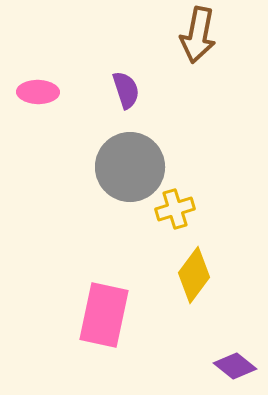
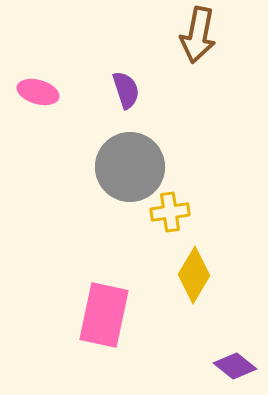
pink ellipse: rotated 15 degrees clockwise
yellow cross: moved 5 px left, 3 px down; rotated 9 degrees clockwise
yellow diamond: rotated 6 degrees counterclockwise
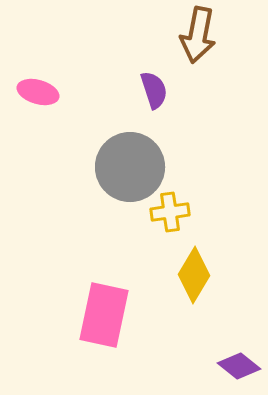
purple semicircle: moved 28 px right
purple diamond: moved 4 px right
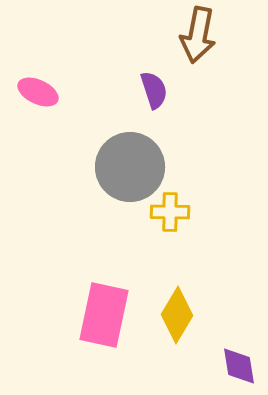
pink ellipse: rotated 9 degrees clockwise
yellow cross: rotated 9 degrees clockwise
yellow diamond: moved 17 px left, 40 px down
purple diamond: rotated 42 degrees clockwise
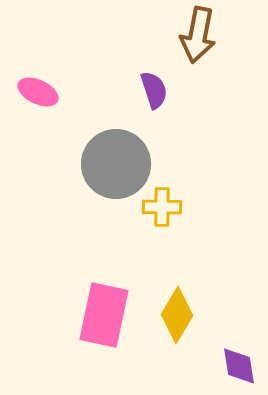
gray circle: moved 14 px left, 3 px up
yellow cross: moved 8 px left, 5 px up
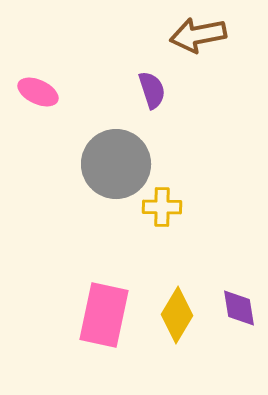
brown arrow: rotated 68 degrees clockwise
purple semicircle: moved 2 px left
purple diamond: moved 58 px up
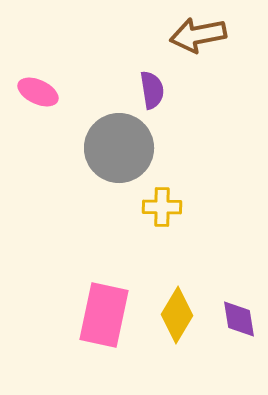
purple semicircle: rotated 9 degrees clockwise
gray circle: moved 3 px right, 16 px up
purple diamond: moved 11 px down
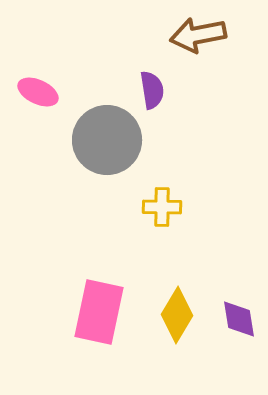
gray circle: moved 12 px left, 8 px up
pink rectangle: moved 5 px left, 3 px up
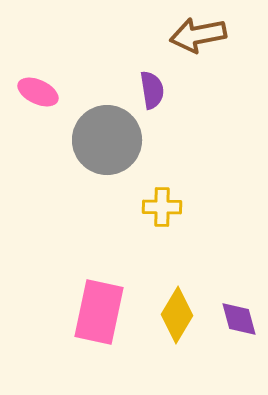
purple diamond: rotated 6 degrees counterclockwise
